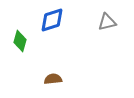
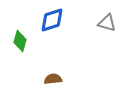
gray triangle: moved 1 px down; rotated 30 degrees clockwise
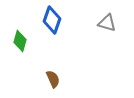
blue diamond: rotated 52 degrees counterclockwise
brown semicircle: rotated 72 degrees clockwise
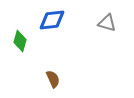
blue diamond: rotated 64 degrees clockwise
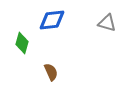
green diamond: moved 2 px right, 2 px down
brown semicircle: moved 2 px left, 7 px up
